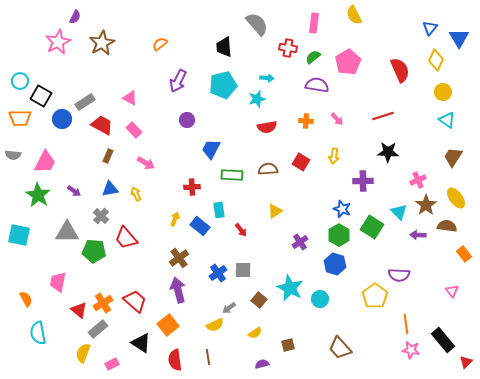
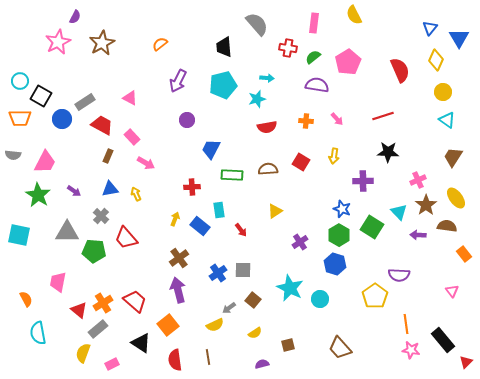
pink rectangle at (134, 130): moved 2 px left, 7 px down
brown square at (259, 300): moved 6 px left
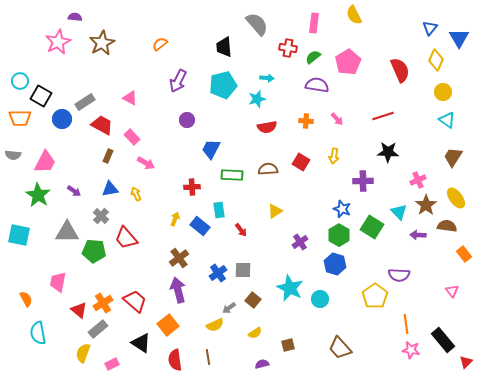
purple semicircle at (75, 17): rotated 112 degrees counterclockwise
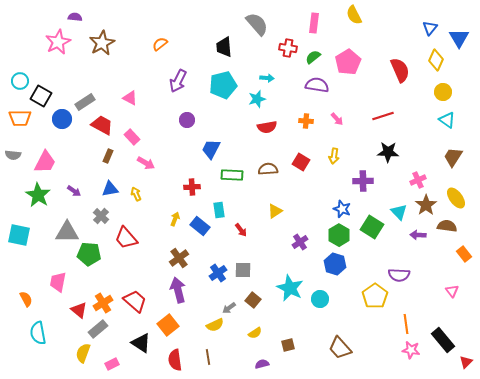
green pentagon at (94, 251): moved 5 px left, 3 px down
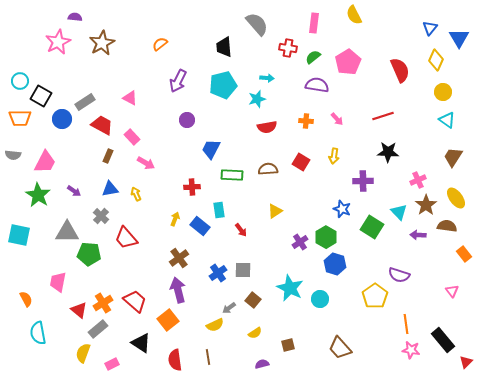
green hexagon at (339, 235): moved 13 px left, 2 px down
purple semicircle at (399, 275): rotated 15 degrees clockwise
orange square at (168, 325): moved 5 px up
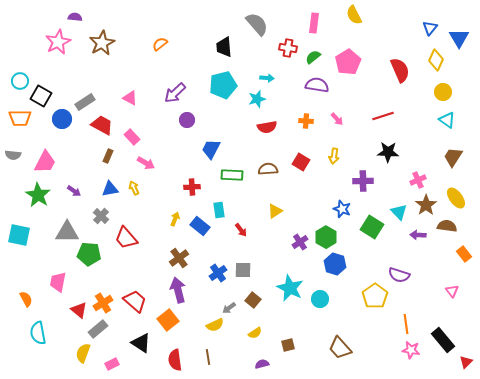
purple arrow at (178, 81): moved 3 px left, 12 px down; rotated 20 degrees clockwise
yellow arrow at (136, 194): moved 2 px left, 6 px up
